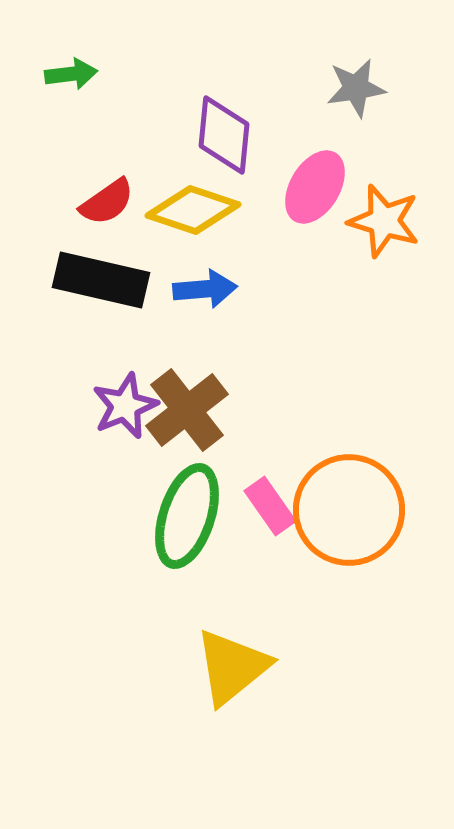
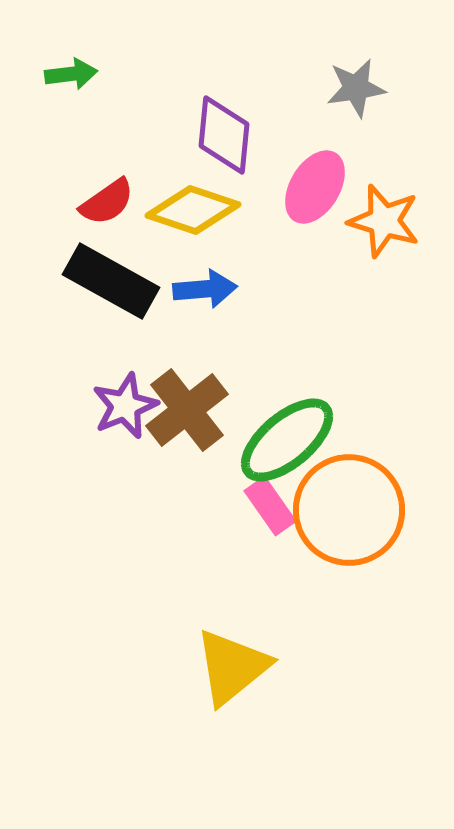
black rectangle: moved 10 px right, 1 px down; rotated 16 degrees clockwise
green ellipse: moved 100 px right, 76 px up; rotated 32 degrees clockwise
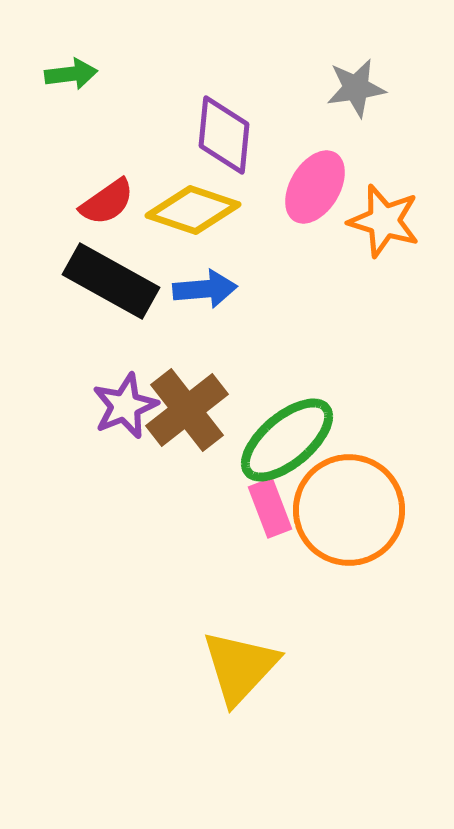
pink rectangle: moved 2 px down; rotated 14 degrees clockwise
yellow triangle: moved 8 px right; rotated 8 degrees counterclockwise
